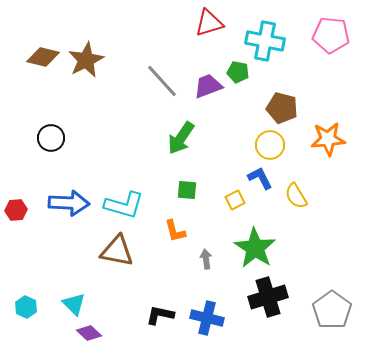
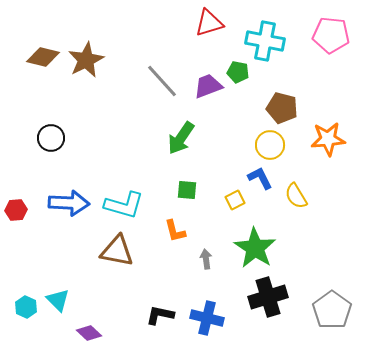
cyan triangle: moved 16 px left, 4 px up
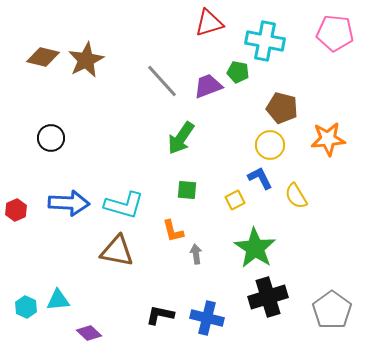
pink pentagon: moved 4 px right, 2 px up
red hexagon: rotated 20 degrees counterclockwise
orange L-shape: moved 2 px left
gray arrow: moved 10 px left, 5 px up
cyan triangle: rotated 50 degrees counterclockwise
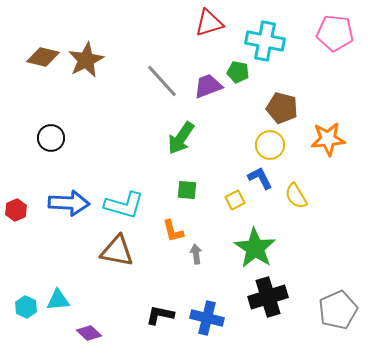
gray pentagon: moved 6 px right; rotated 12 degrees clockwise
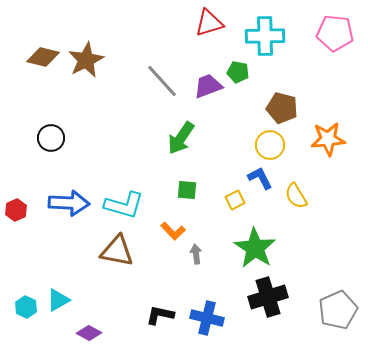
cyan cross: moved 5 px up; rotated 12 degrees counterclockwise
orange L-shape: rotated 30 degrees counterclockwise
cyan triangle: rotated 25 degrees counterclockwise
purple diamond: rotated 15 degrees counterclockwise
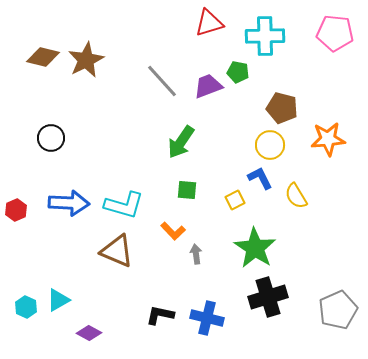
green arrow: moved 4 px down
brown triangle: rotated 12 degrees clockwise
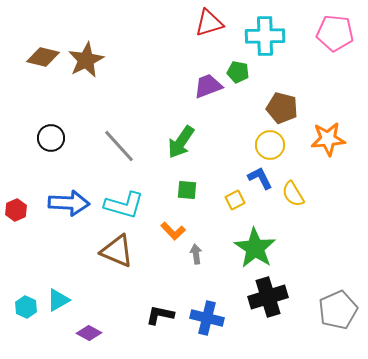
gray line: moved 43 px left, 65 px down
yellow semicircle: moved 3 px left, 2 px up
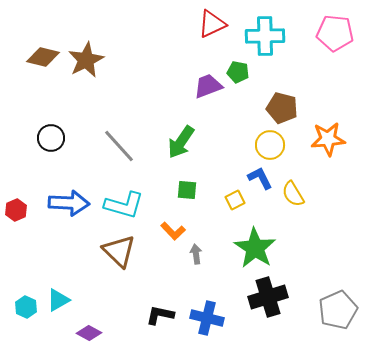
red triangle: moved 3 px right, 1 px down; rotated 8 degrees counterclockwise
brown triangle: moved 2 px right; rotated 21 degrees clockwise
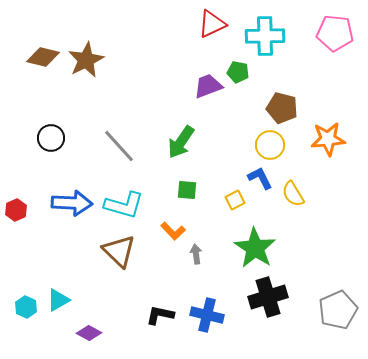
blue arrow: moved 3 px right
blue cross: moved 3 px up
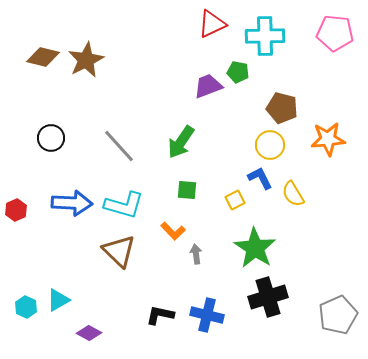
gray pentagon: moved 5 px down
